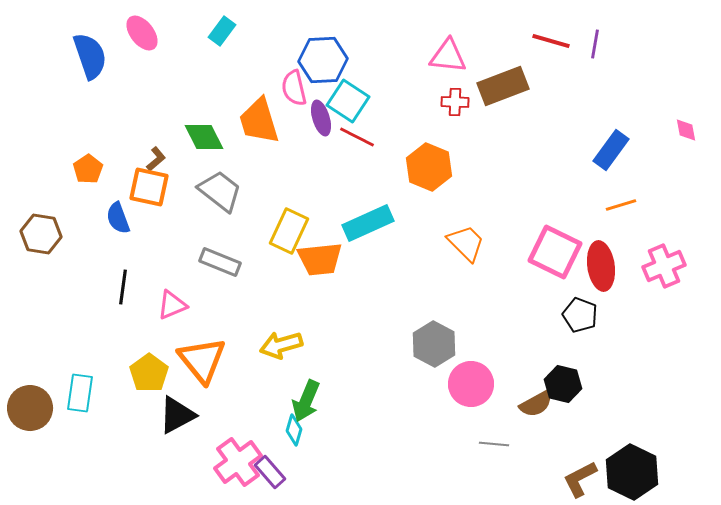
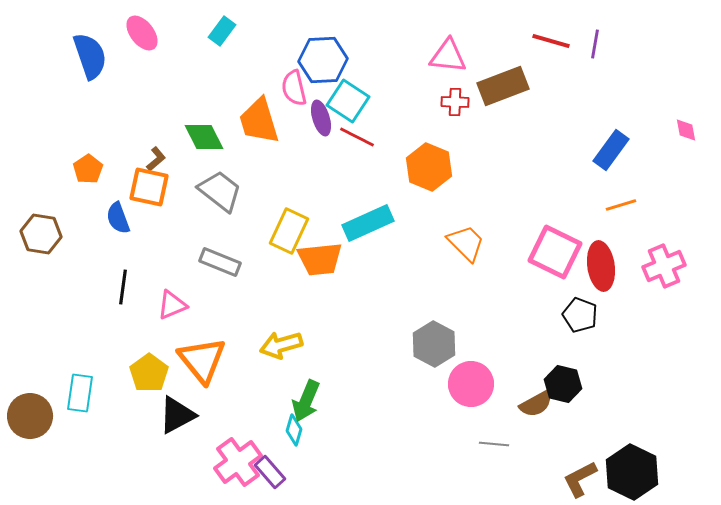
brown circle at (30, 408): moved 8 px down
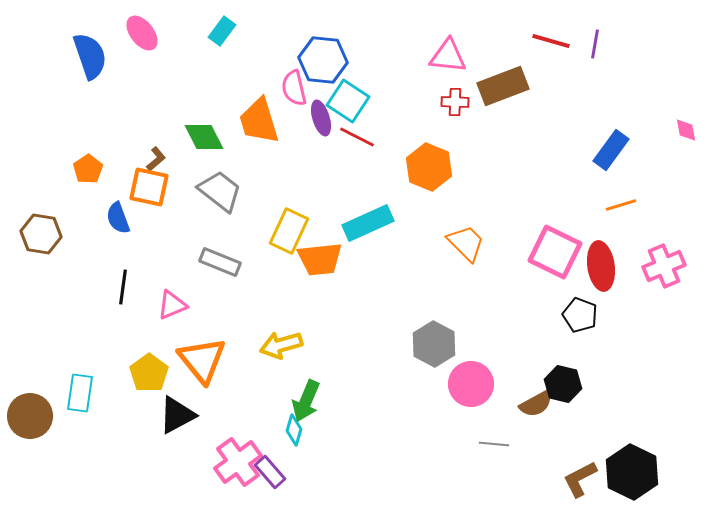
blue hexagon at (323, 60): rotated 9 degrees clockwise
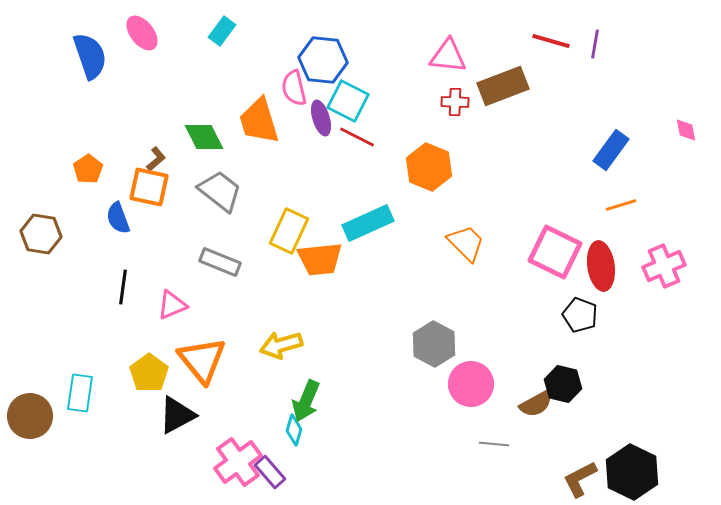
cyan square at (348, 101): rotated 6 degrees counterclockwise
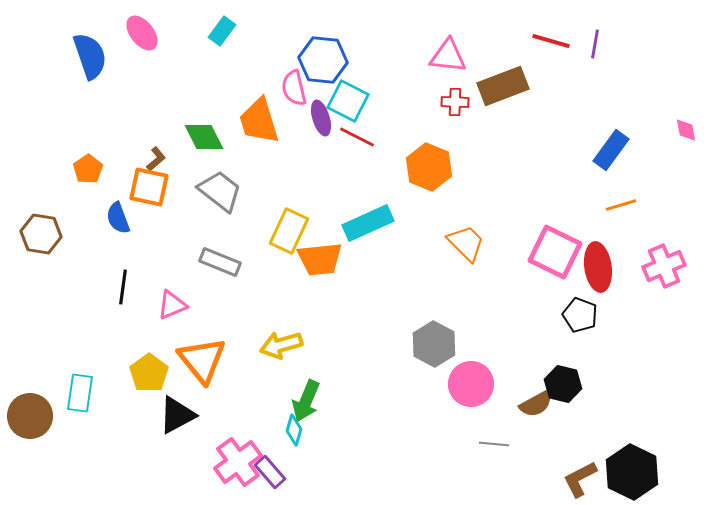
red ellipse at (601, 266): moved 3 px left, 1 px down
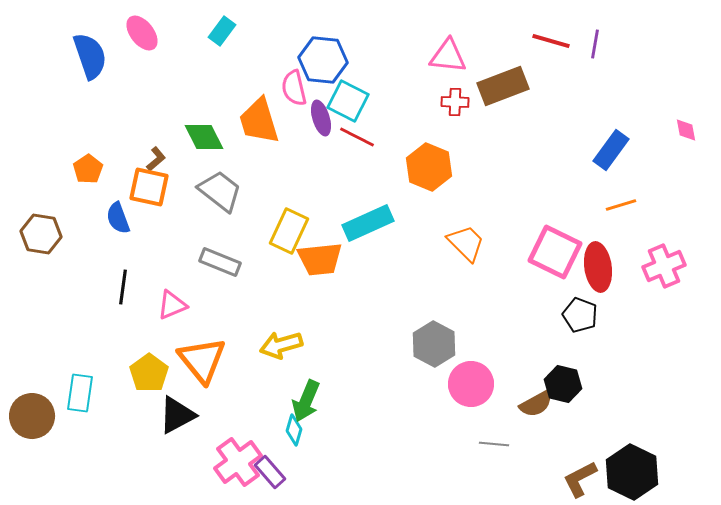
brown circle at (30, 416): moved 2 px right
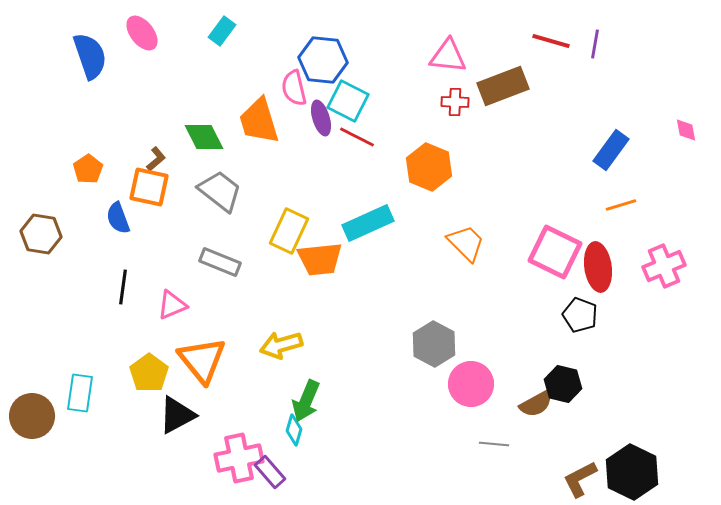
pink cross at (238, 462): moved 1 px right, 4 px up; rotated 24 degrees clockwise
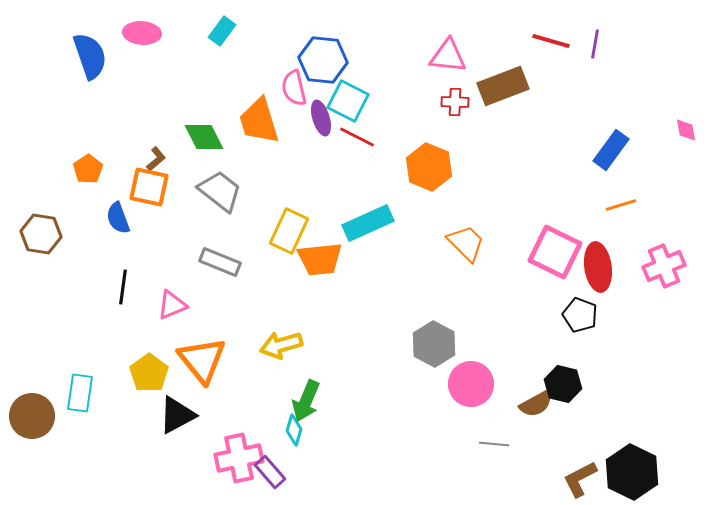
pink ellipse at (142, 33): rotated 48 degrees counterclockwise
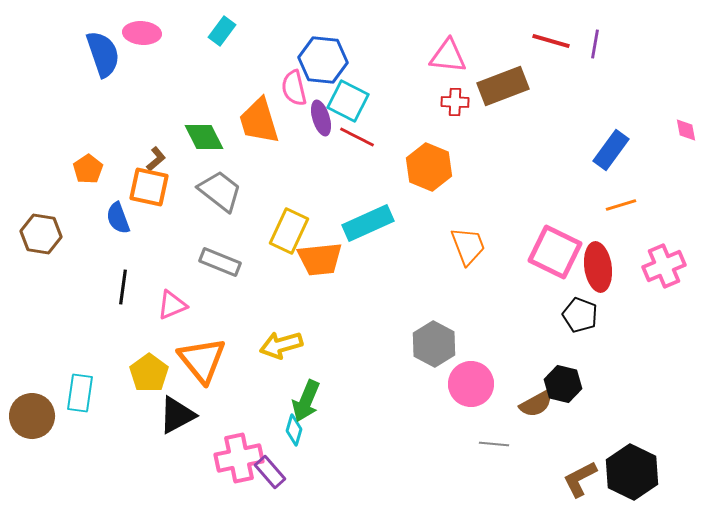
blue semicircle at (90, 56): moved 13 px right, 2 px up
orange trapezoid at (466, 243): moved 2 px right, 3 px down; rotated 24 degrees clockwise
